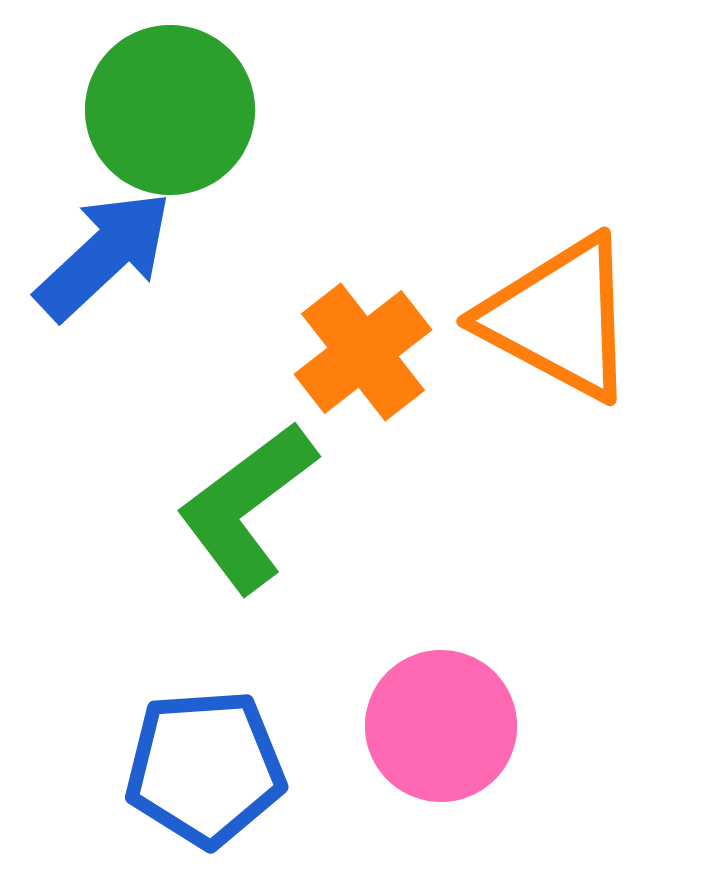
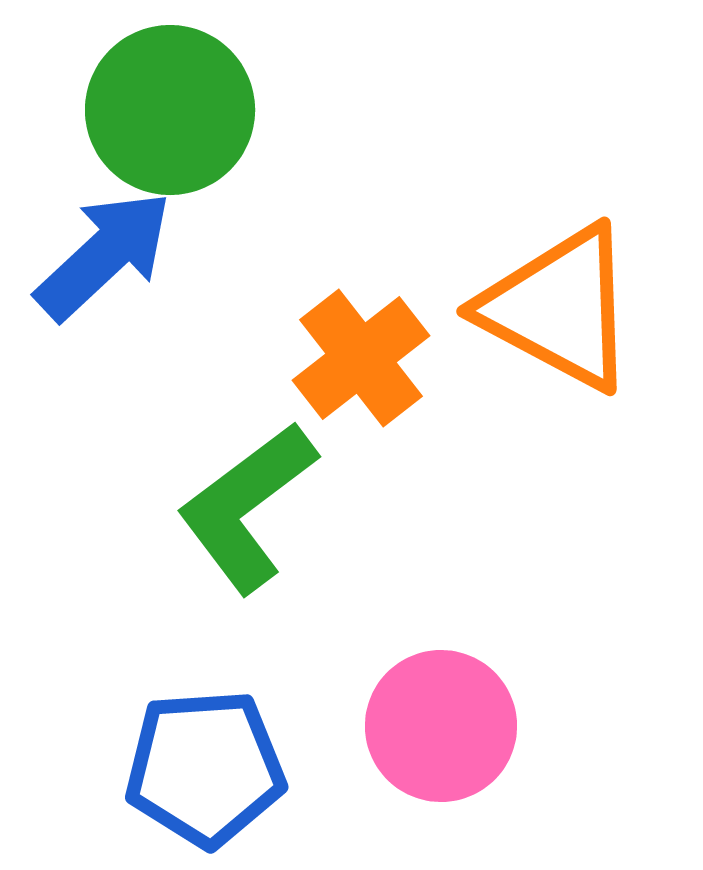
orange triangle: moved 10 px up
orange cross: moved 2 px left, 6 px down
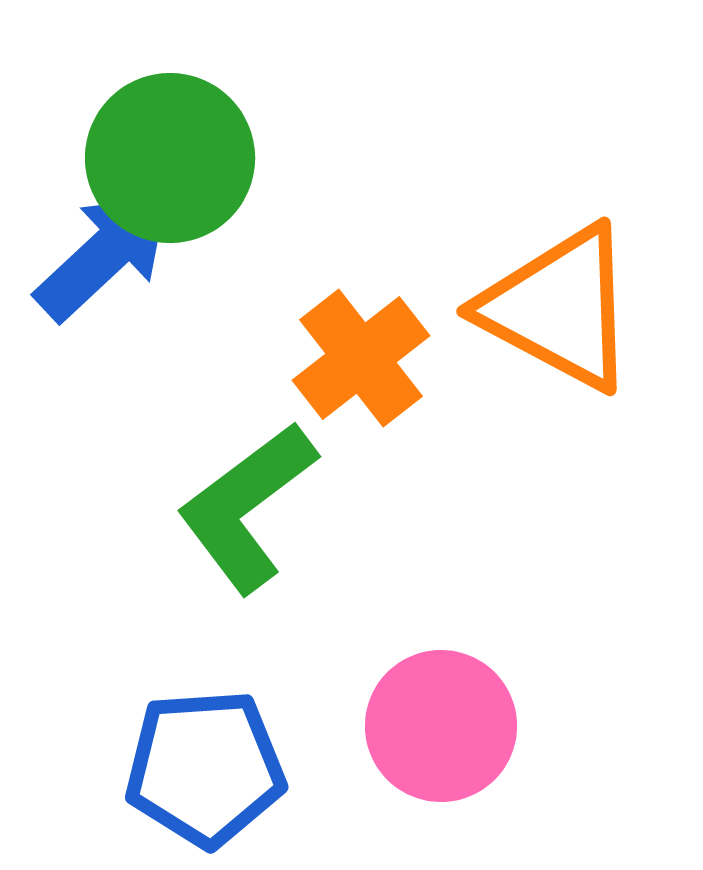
green circle: moved 48 px down
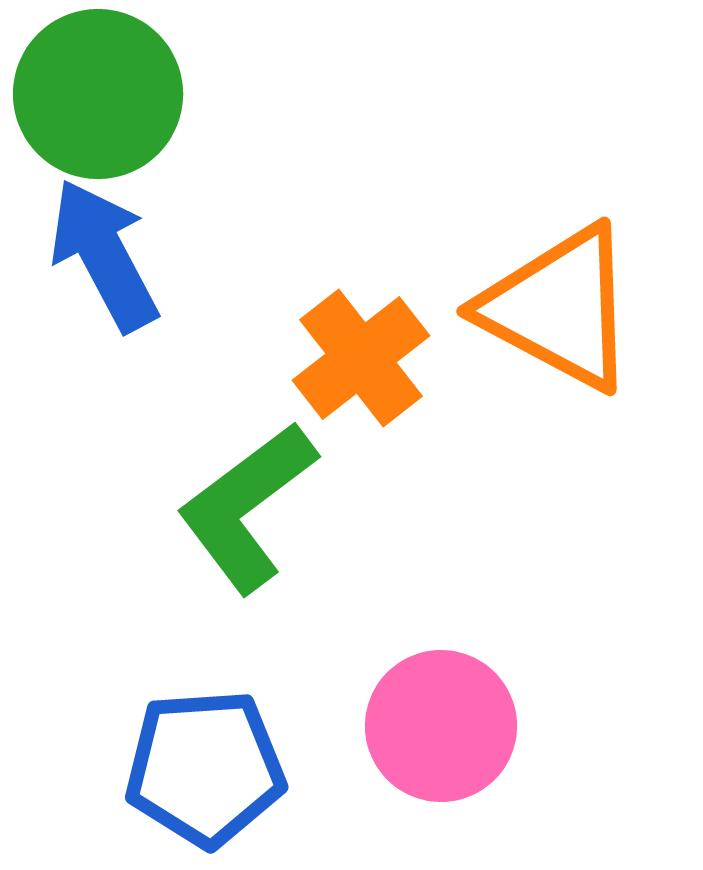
green circle: moved 72 px left, 64 px up
blue arrow: rotated 75 degrees counterclockwise
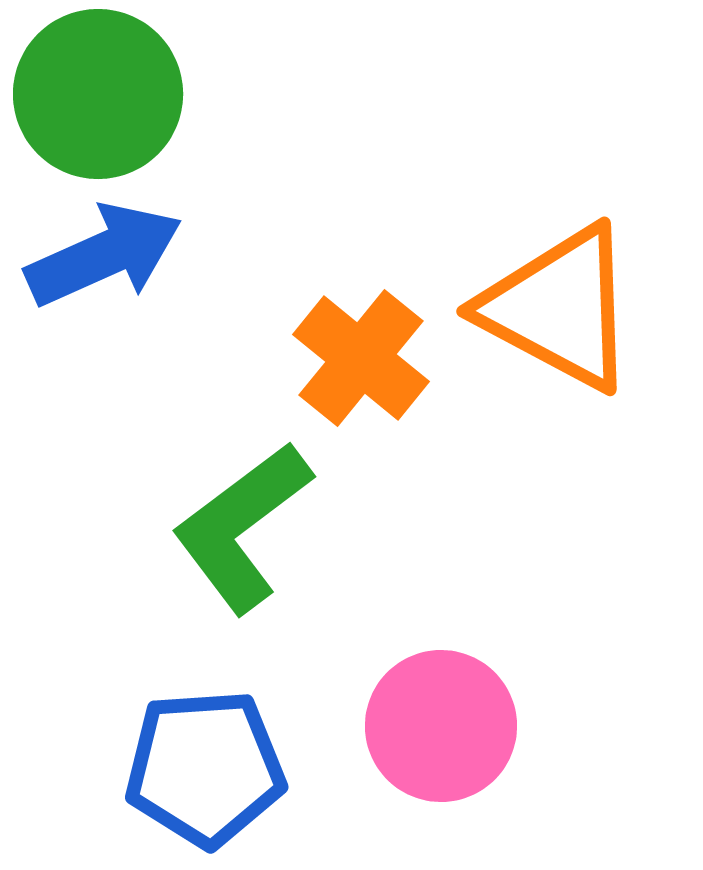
blue arrow: rotated 94 degrees clockwise
orange cross: rotated 13 degrees counterclockwise
green L-shape: moved 5 px left, 20 px down
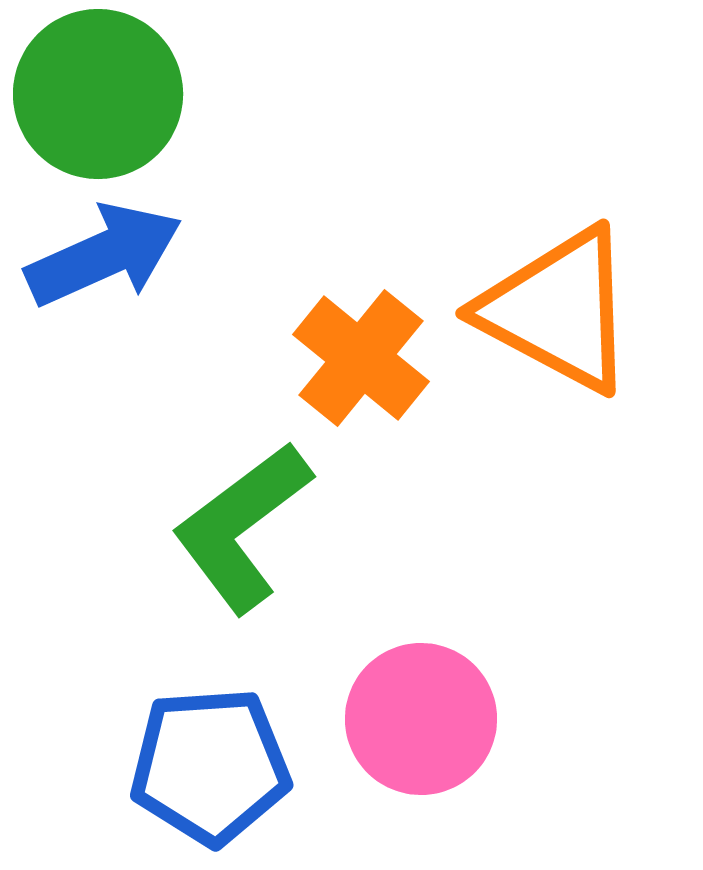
orange triangle: moved 1 px left, 2 px down
pink circle: moved 20 px left, 7 px up
blue pentagon: moved 5 px right, 2 px up
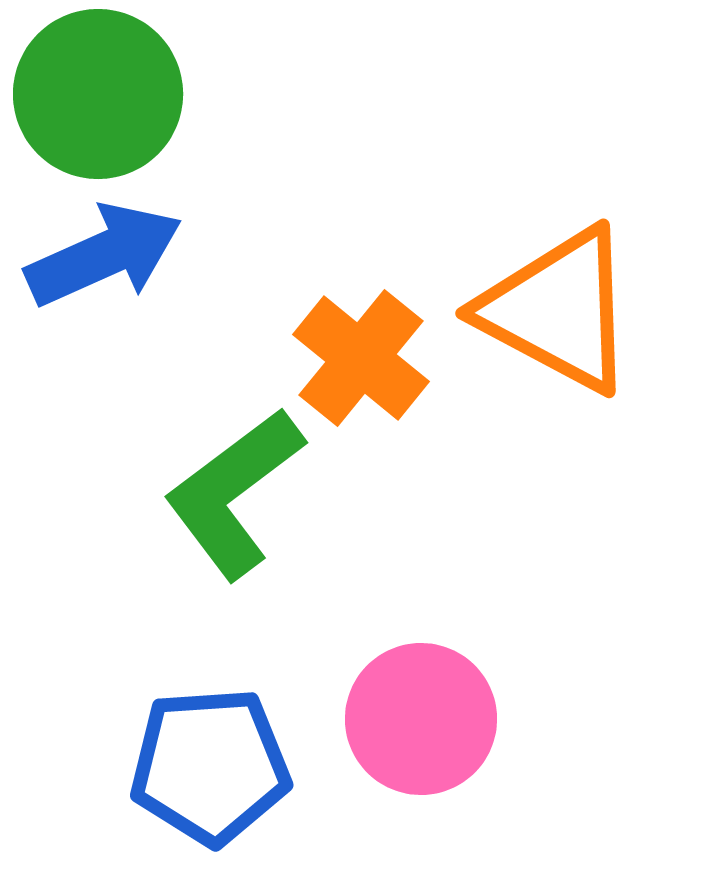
green L-shape: moved 8 px left, 34 px up
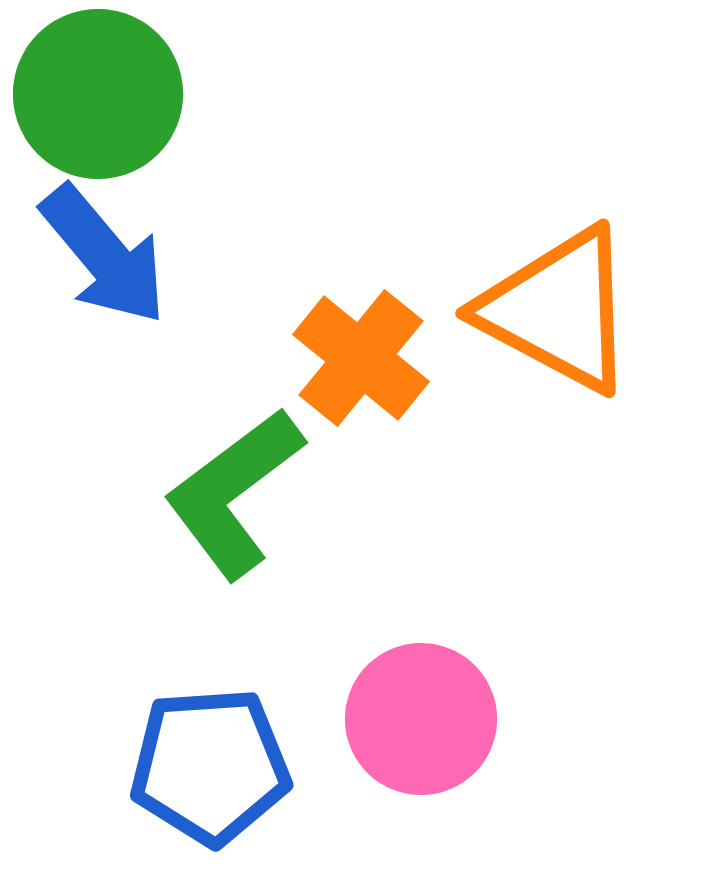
blue arrow: rotated 74 degrees clockwise
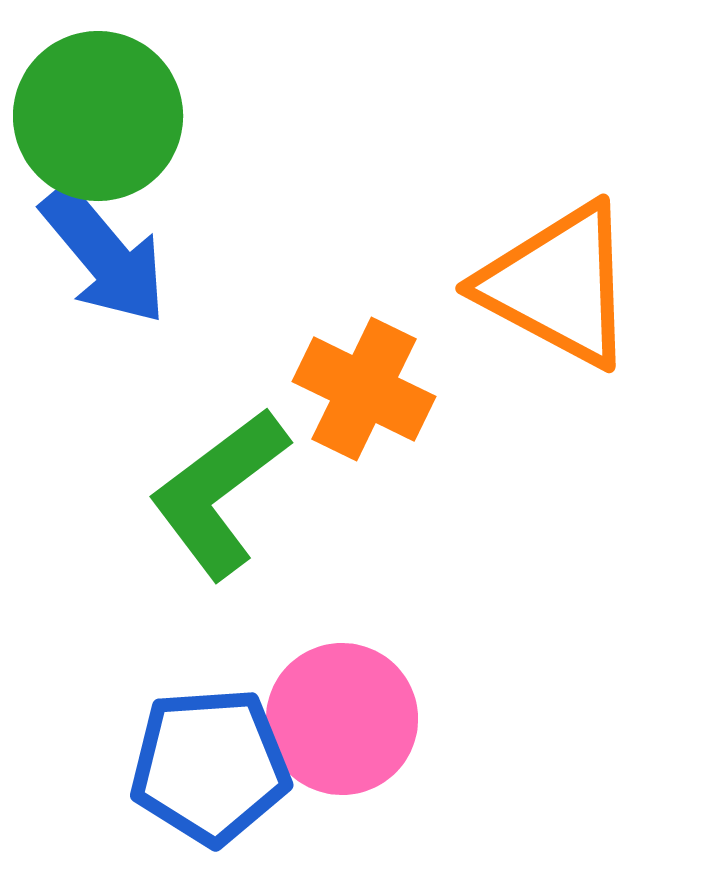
green circle: moved 22 px down
orange triangle: moved 25 px up
orange cross: moved 3 px right, 31 px down; rotated 13 degrees counterclockwise
green L-shape: moved 15 px left
pink circle: moved 79 px left
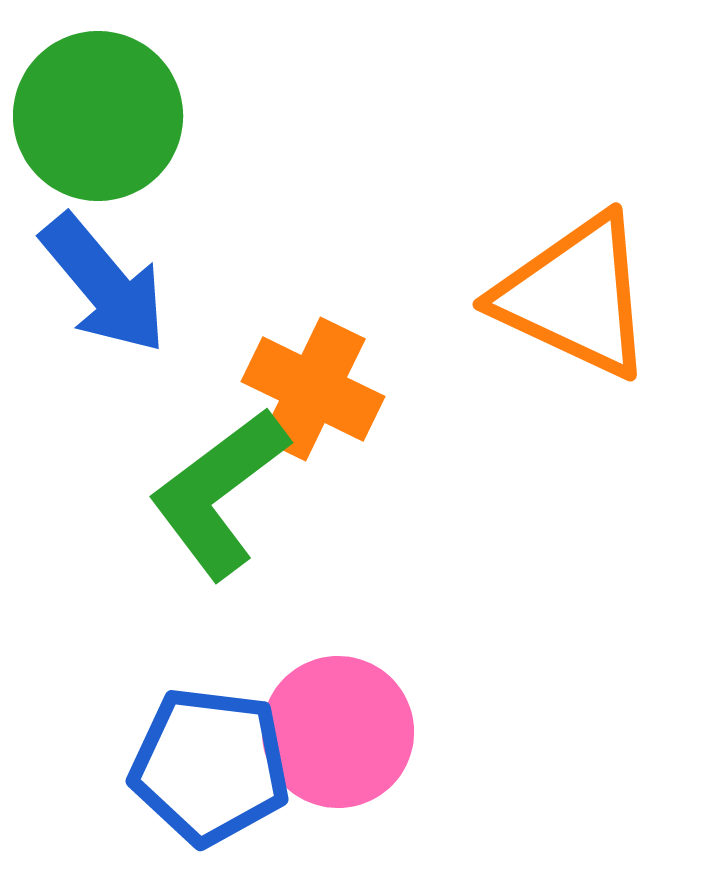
blue arrow: moved 29 px down
orange triangle: moved 17 px right, 11 px down; rotated 3 degrees counterclockwise
orange cross: moved 51 px left
pink circle: moved 4 px left, 13 px down
blue pentagon: rotated 11 degrees clockwise
